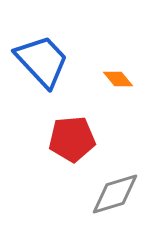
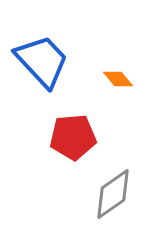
red pentagon: moved 1 px right, 2 px up
gray diamond: moved 2 px left; rotated 18 degrees counterclockwise
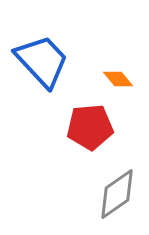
red pentagon: moved 17 px right, 10 px up
gray diamond: moved 4 px right
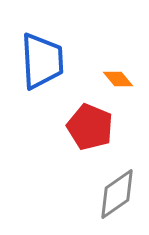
blue trapezoid: rotated 40 degrees clockwise
red pentagon: rotated 27 degrees clockwise
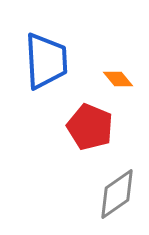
blue trapezoid: moved 4 px right
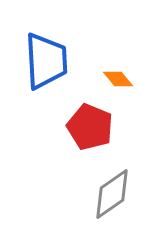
gray diamond: moved 5 px left
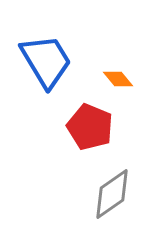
blue trapezoid: rotated 28 degrees counterclockwise
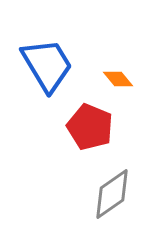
blue trapezoid: moved 1 px right, 4 px down
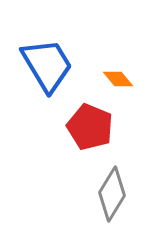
gray diamond: rotated 24 degrees counterclockwise
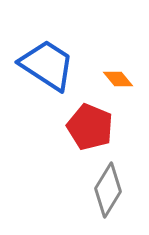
blue trapezoid: rotated 26 degrees counterclockwise
gray diamond: moved 4 px left, 4 px up
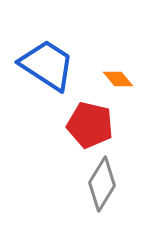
red pentagon: moved 2 px up; rotated 9 degrees counterclockwise
gray diamond: moved 6 px left, 6 px up
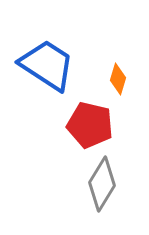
orange diamond: rotated 56 degrees clockwise
